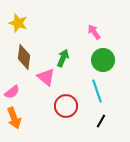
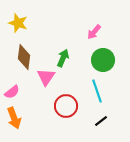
pink arrow: rotated 105 degrees counterclockwise
pink triangle: rotated 24 degrees clockwise
black line: rotated 24 degrees clockwise
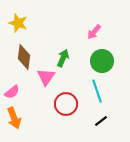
green circle: moved 1 px left, 1 px down
red circle: moved 2 px up
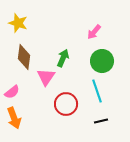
black line: rotated 24 degrees clockwise
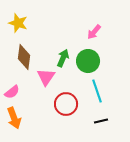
green circle: moved 14 px left
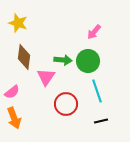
green arrow: moved 2 px down; rotated 72 degrees clockwise
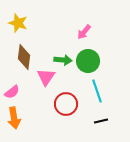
pink arrow: moved 10 px left
orange arrow: rotated 10 degrees clockwise
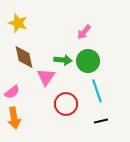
brown diamond: rotated 20 degrees counterclockwise
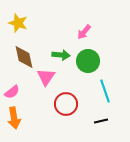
green arrow: moved 2 px left, 5 px up
cyan line: moved 8 px right
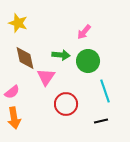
brown diamond: moved 1 px right, 1 px down
